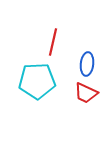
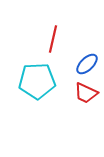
red line: moved 3 px up
blue ellipse: rotated 40 degrees clockwise
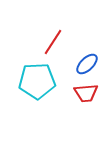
red line: moved 3 px down; rotated 20 degrees clockwise
red trapezoid: rotated 30 degrees counterclockwise
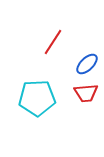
cyan pentagon: moved 17 px down
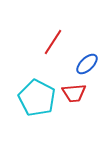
red trapezoid: moved 12 px left
cyan pentagon: rotated 30 degrees clockwise
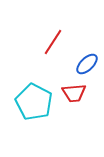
cyan pentagon: moved 3 px left, 4 px down
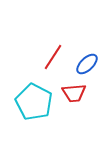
red line: moved 15 px down
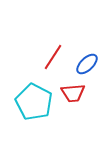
red trapezoid: moved 1 px left
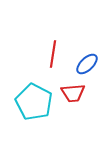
red line: moved 3 px up; rotated 24 degrees counterclockwise
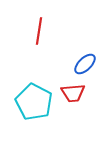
red line: moved 14 px left, 23 px up
blue ellipse: moved 2 px left
